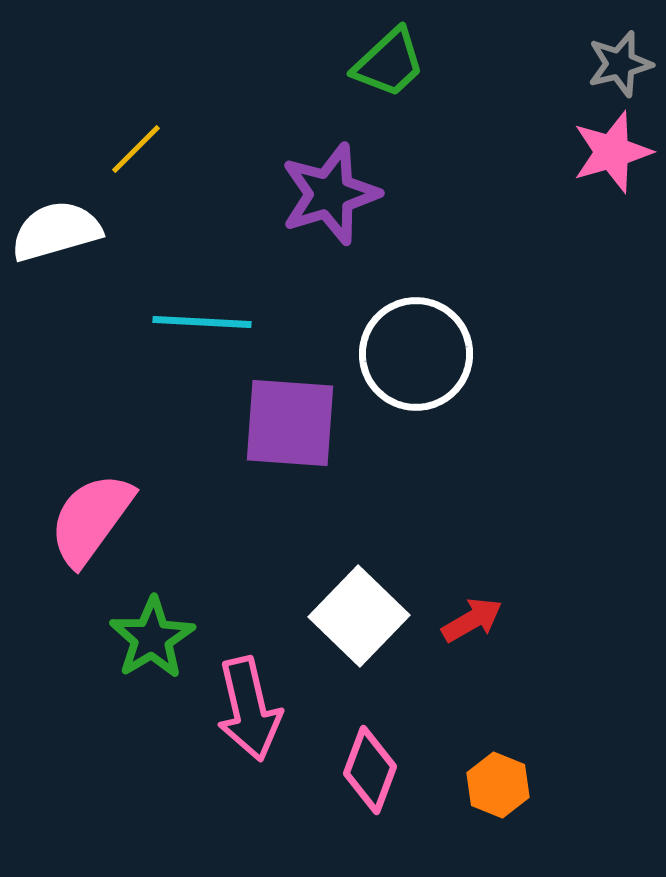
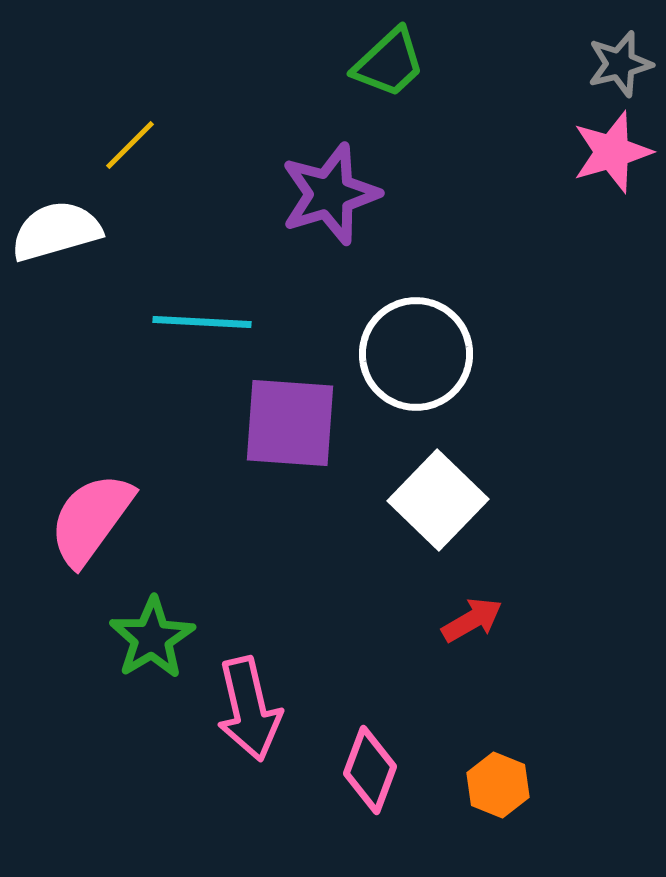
yellow line: moved 6 px left, 4 px up
white square: moved 79 px right, 116 px up
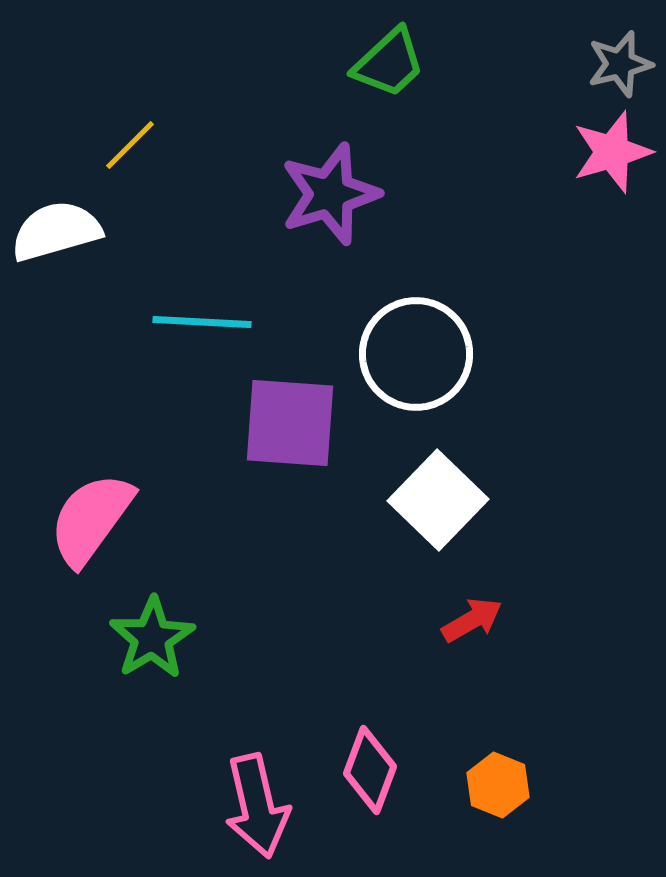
pink arrow: moved 8 px right, 97 px down
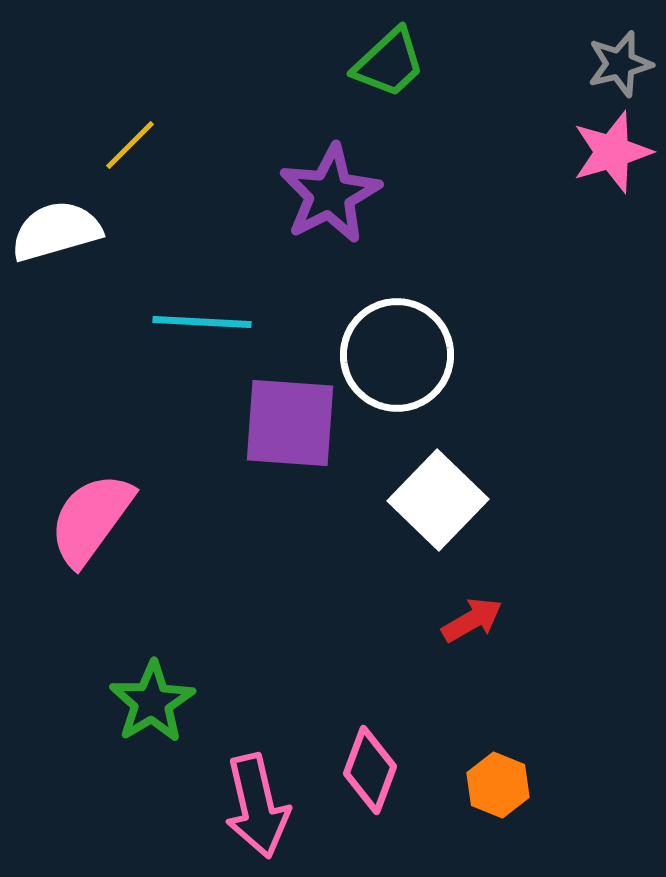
purple star: rotated 10 degrees counterclockwise
white circle: moved 19 px left, 1 px down
green star: moved 64 px down
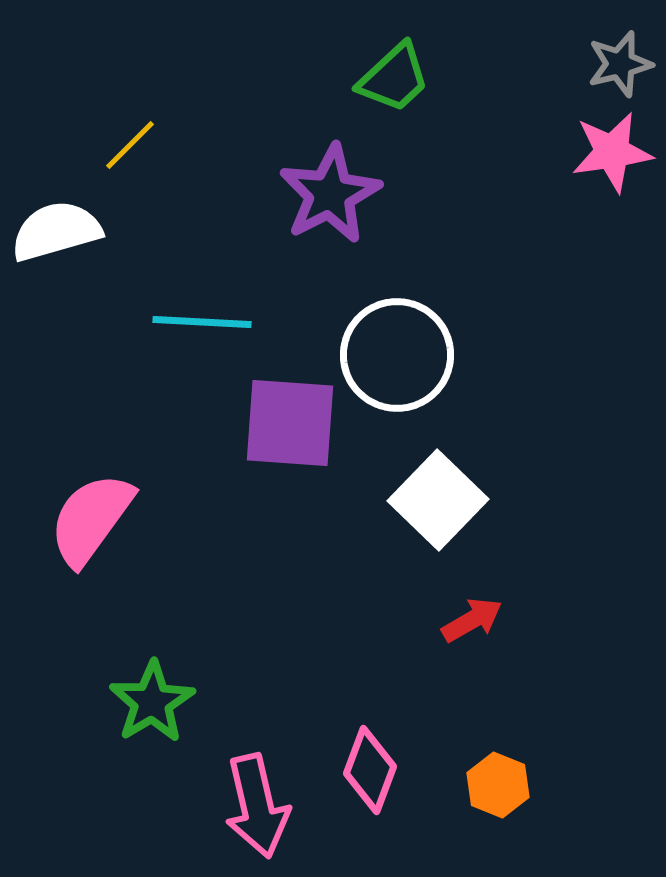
green trapezoid: moved 5 px right, 15 px down
pink star: rotated 8 degrees clockwise
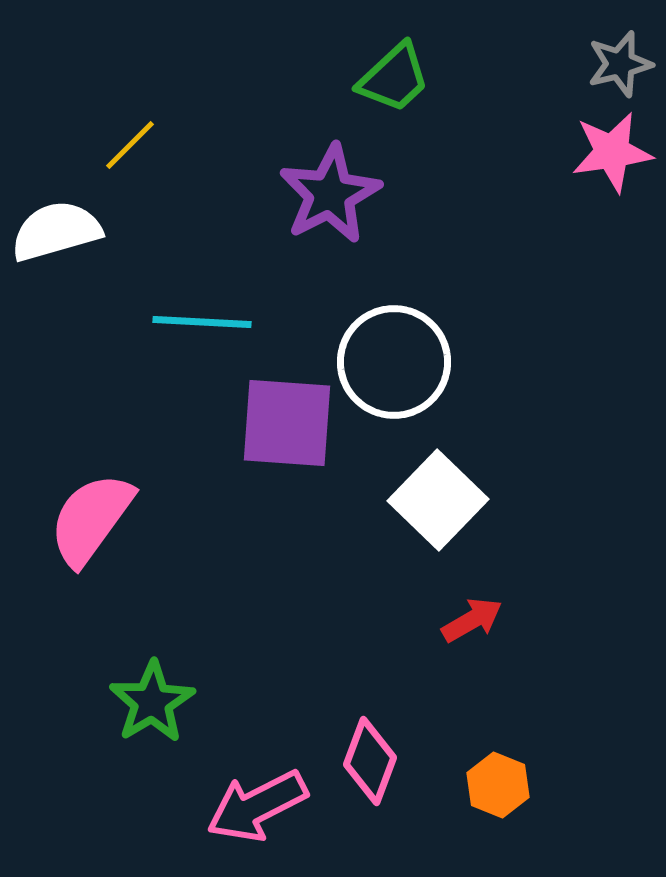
white circle: moved 3 px left, 7 px down
purple square: moved 3 px left
pink diamond: moved 9 px up
pink arrow: rotated 76 degrees clockwise
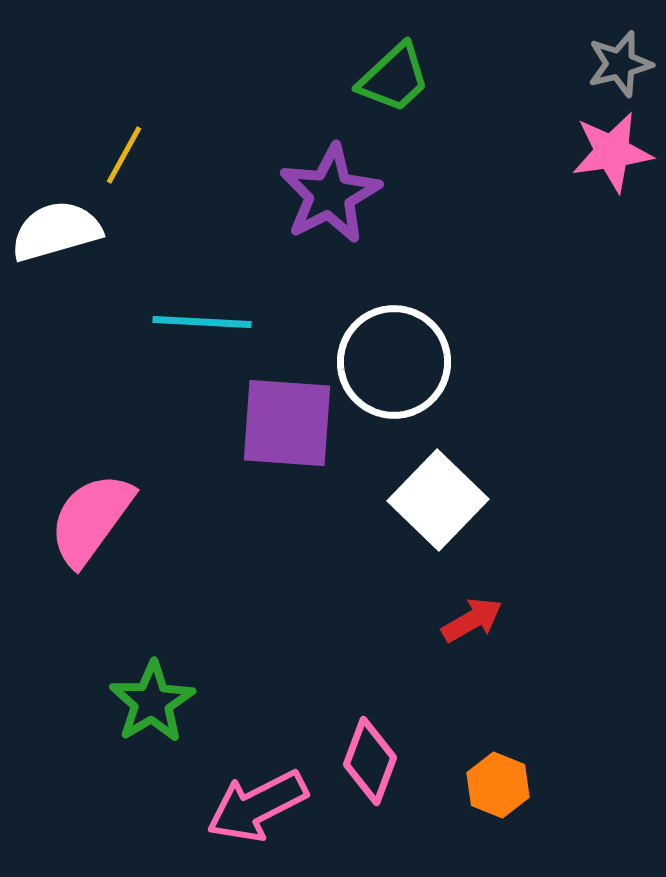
yellow line: moved 6 px left, 10 px down; rotated 16 degrees counterclockwise
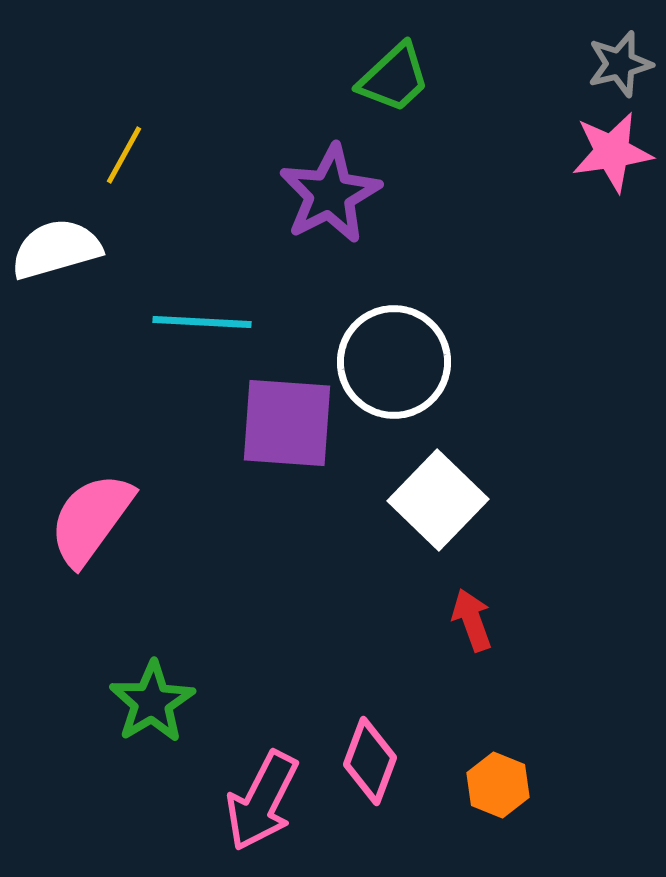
white semicircle: moved 18 px down
red arrow: rotated 80 degrees counterclockwise
pink arrow: moved 5 px right, 5 px up; rotated 36 degrees counterclockwise
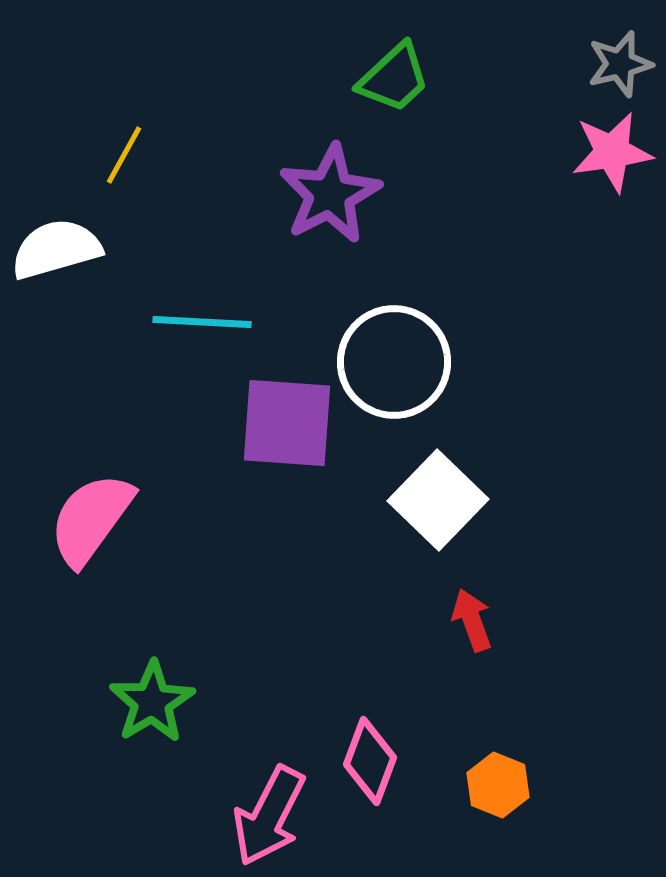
pink arrow: moved 7 px right, 15 px down
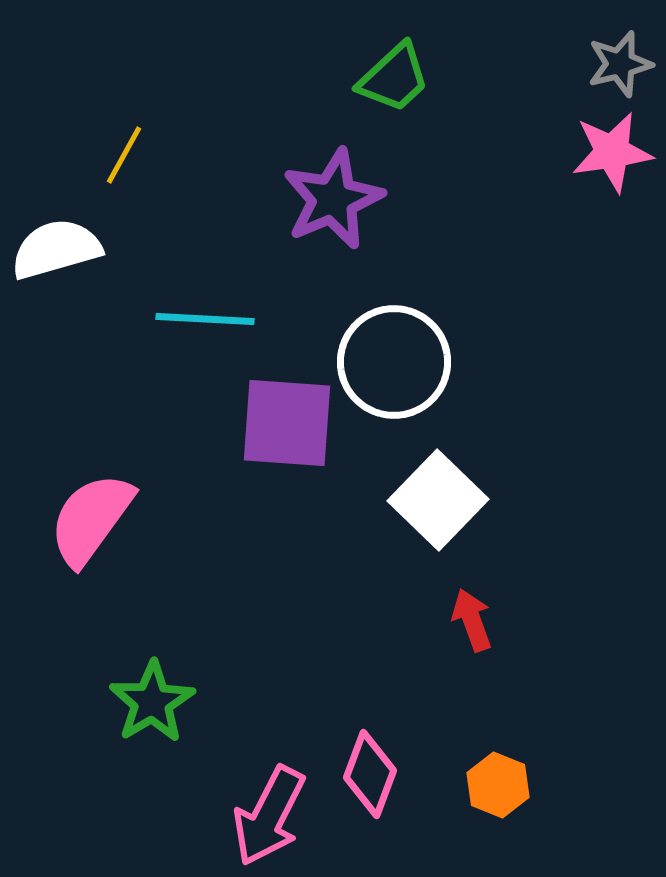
purple star: moved 3 px right, 5 px down; rotated 4 degrees clockwise
cyan line: moved 3 px right, 3 px up
pink diamond: moved 13 px down
